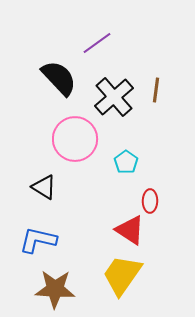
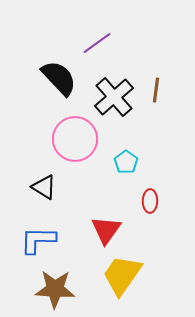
red triangle: moved 24 px left; rotated 32 degrees clockwise
blue L-shape: rotated 12 degrees counterclockwise
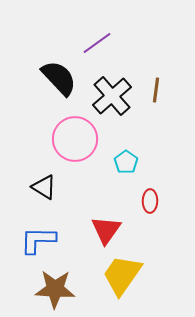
black cross: moved 2 px left, 1 px up
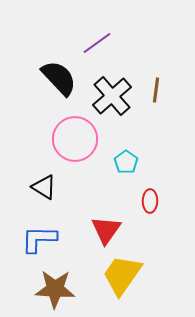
blue L-shape: moved 1 px right, 1 px up
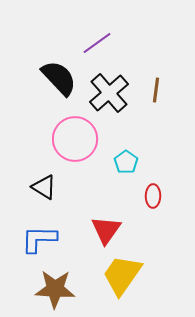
black cross: moved 3 px left, 3 px up
red ellipse: moved 3 px right, 5 px up
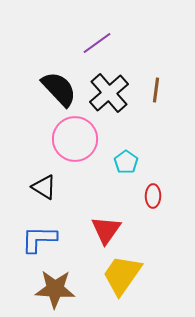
black semicircle: moved 11 px down
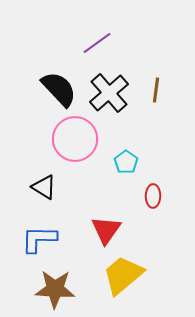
yellow trapezoid: moved 1 px right; rotated 15 degrees clockwise
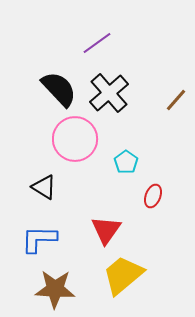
brown line: moved 20 px right, 10 px down; rotated 35 degrees clockwise
red ellipse: rotated 20 degrees clockwise
